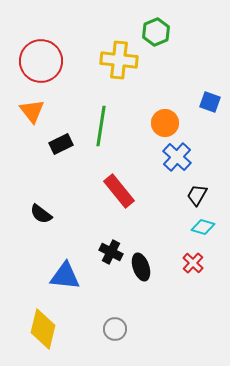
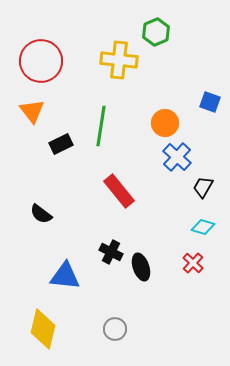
black trapezoid: moved 6 px right, 8 px up
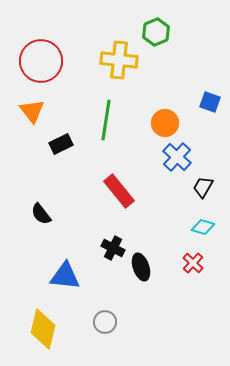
green line: moved 5 px right, 6 px up
black semicircle: rotated 15 degrees clockwise
black cross: moved 2 px right, 4 px up
gray circle: moved 10 px left, 7 px up
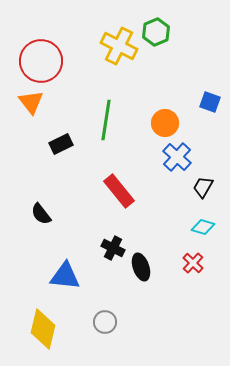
yellow cross: moved 14 px up; rotated 21 degrees clockwise
orange triangle: moved 1 px left, 9 px up
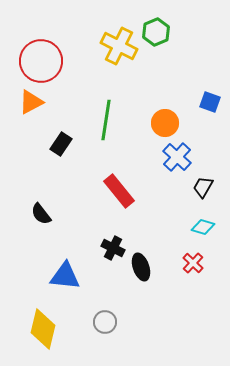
orange triangle: rotated 40 degrees clockwise
black rectangle: rotated 30 degrees counterclockwise
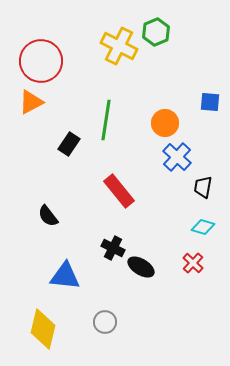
blue square: rotated 15 degrees counterclockwise
black rectangle: moved 8 px right
black trapezoid: rotated 20 degrees counterclockwise
black semicircle: moved 7 px right, 2 px down
black ellipse: rotated 40 degrees counterclockwise
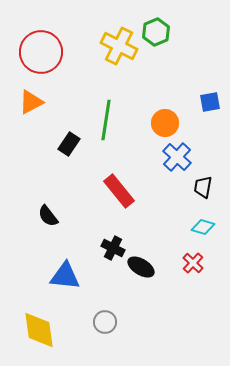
red circle: moved 9 px up
blue square: rotated 15 degrees counterclockwise
yellow diamond: moved 4 px left, 1 px down; rotated 21 degrees counterclockwise
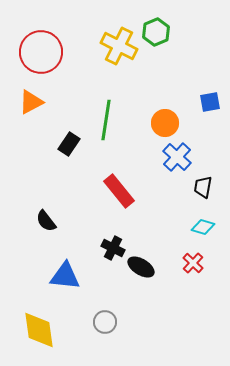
black semicircle: moved 2 px left, 5 px down
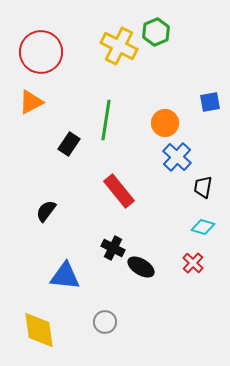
black semicircle: moved 10 px up; rotated 75 degrees clockwise
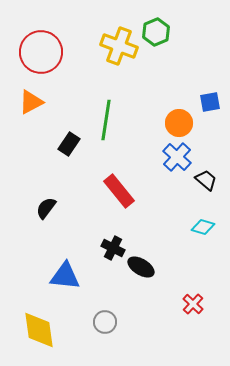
yellow cross: rotated 6 degrees counterclockwise
orange circle: moved 14 px right
black trapezoid: moved 3 px right, 7 px up; rotated 120 degrees clockwise
black semicircle: moved 3 px up
red cross: moved 41 px down
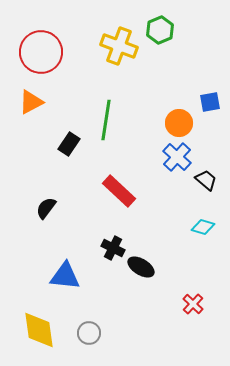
green hexagon: moved 4 px right, 2 px up
red rectangle: rotated 8 degrees counterclockwise
gray circle: moved 16 px left, 11 px down
